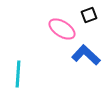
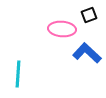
pink ellipse: rotated 28 degrees counterclockwise
blue L-shape: moved 1 px right, 2 px up
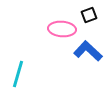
blue L-shape: moved 1 px right, 2 px up
cyan line: rotated 12 degrees clockwise
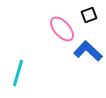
pink ellipse: rotated 44 degrees clockwise
cyan line: moved 1 px up
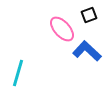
blue L-shape: moved 1 px left
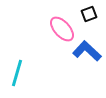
black square: moved 1 px up
cyan line: moved 1 px left
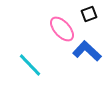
cyan line: moved 13 px right, 8 px up; rotated 60 degrees counterclockwise
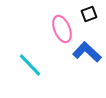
pink ellipse: rotated 20 degrees clockwise
blue L-shape: moved 1 px down
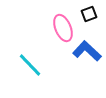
pink ellipse: moved 1 px right, 1 px up
blue L-shape: moved 1 px up
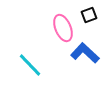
black square: moved 1 px down
blue L-shape: moved 2 px left, 2 px down
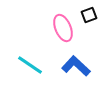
blue L-shape: moved 9 px left, 13 px down
cyan line: rotated 12 degrees counterclockwise
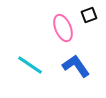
blue L-shape: rotated 12 degrees clockwise
